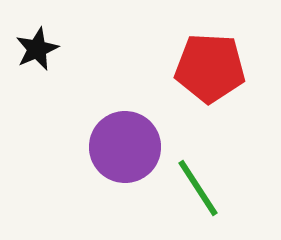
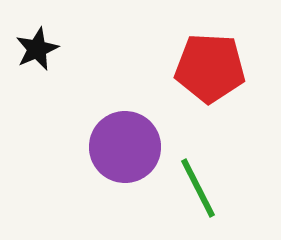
green line: rotated 6 degrees clockwise
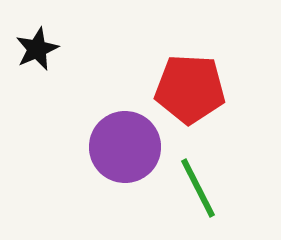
red pentagon: moved 20 px left, 21 px down
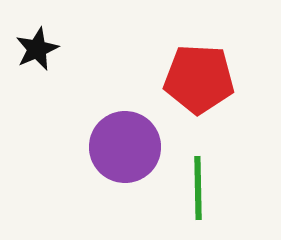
red pentagon: moved 9 px right, 10 px up
green line: rotated 26 degrees clockwise
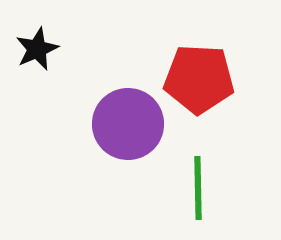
purple circle: moved 3 px right, 23 px up
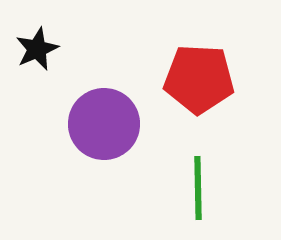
purple circle: moved 24 px left
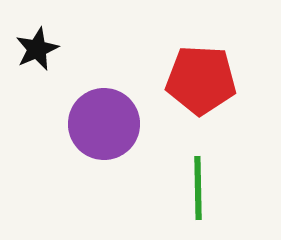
red pentagon: moved 2 px right, 1 px down
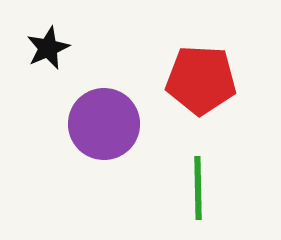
black star: moved 11 px right, 1 px up
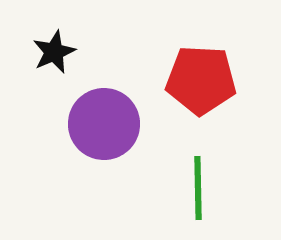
black star: moved 6 px right, 4 px down
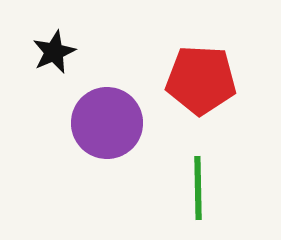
purple circle: moved 3 px right, 1 px up
